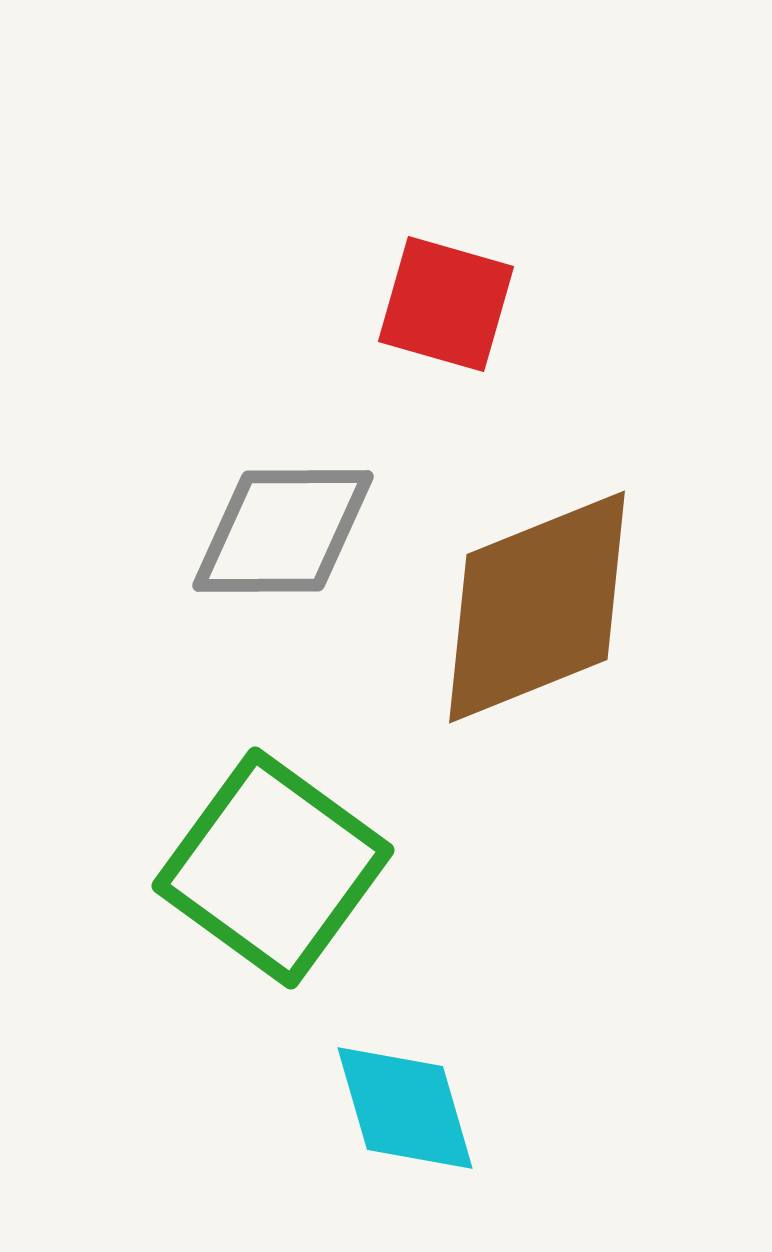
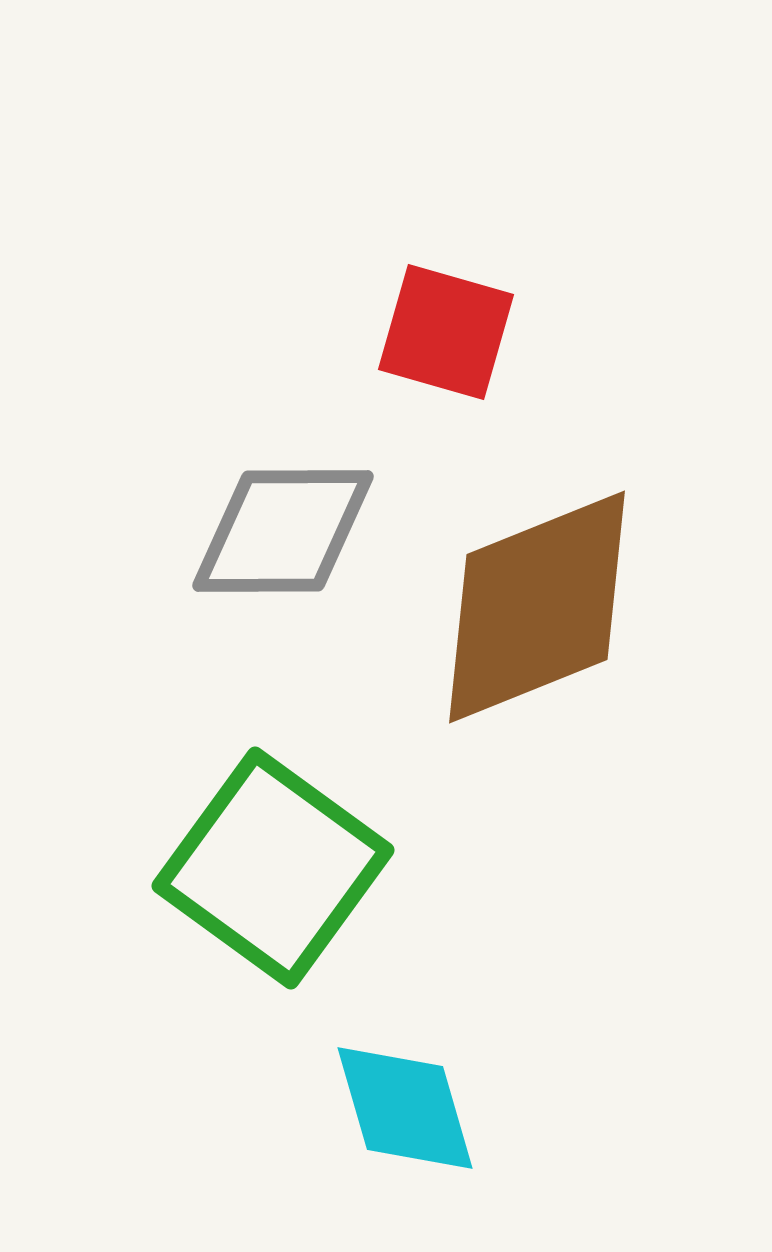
red square: moved 28 px down
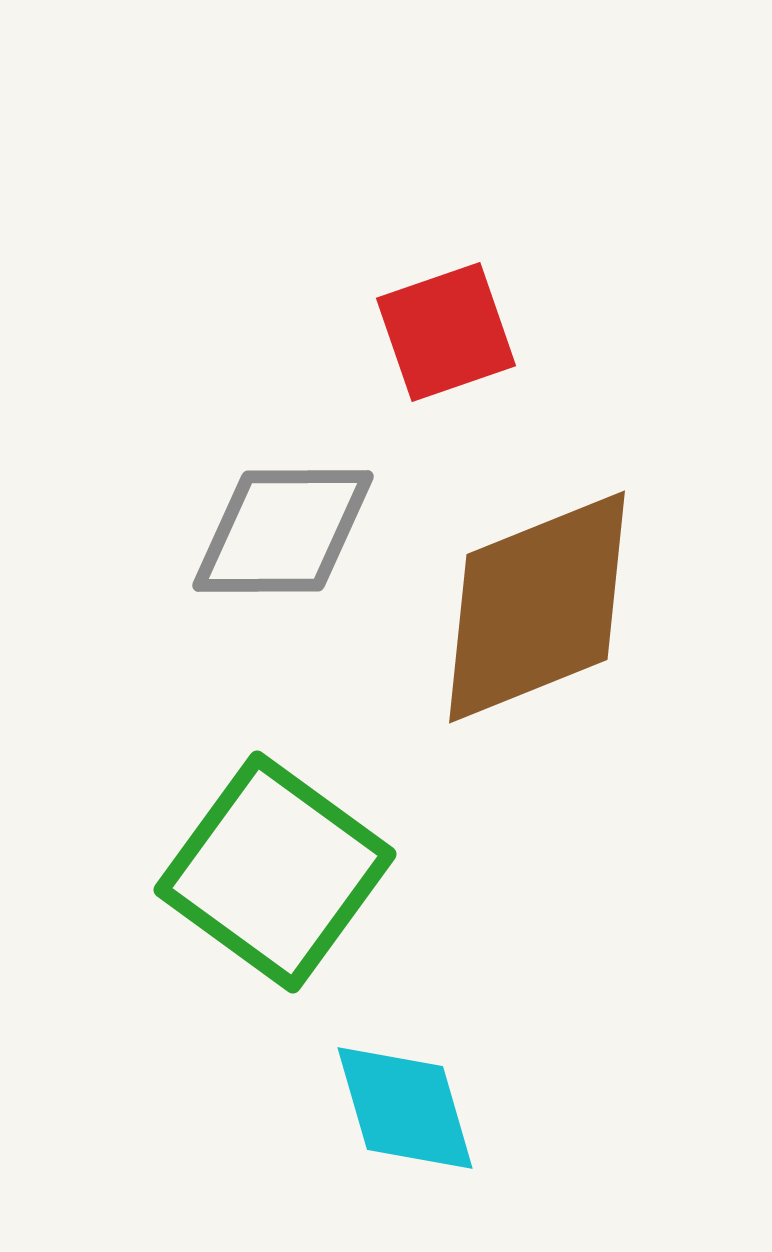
red square: rotated 35 degrees counterclockwise
green square: moved 2 px right, 4 px down
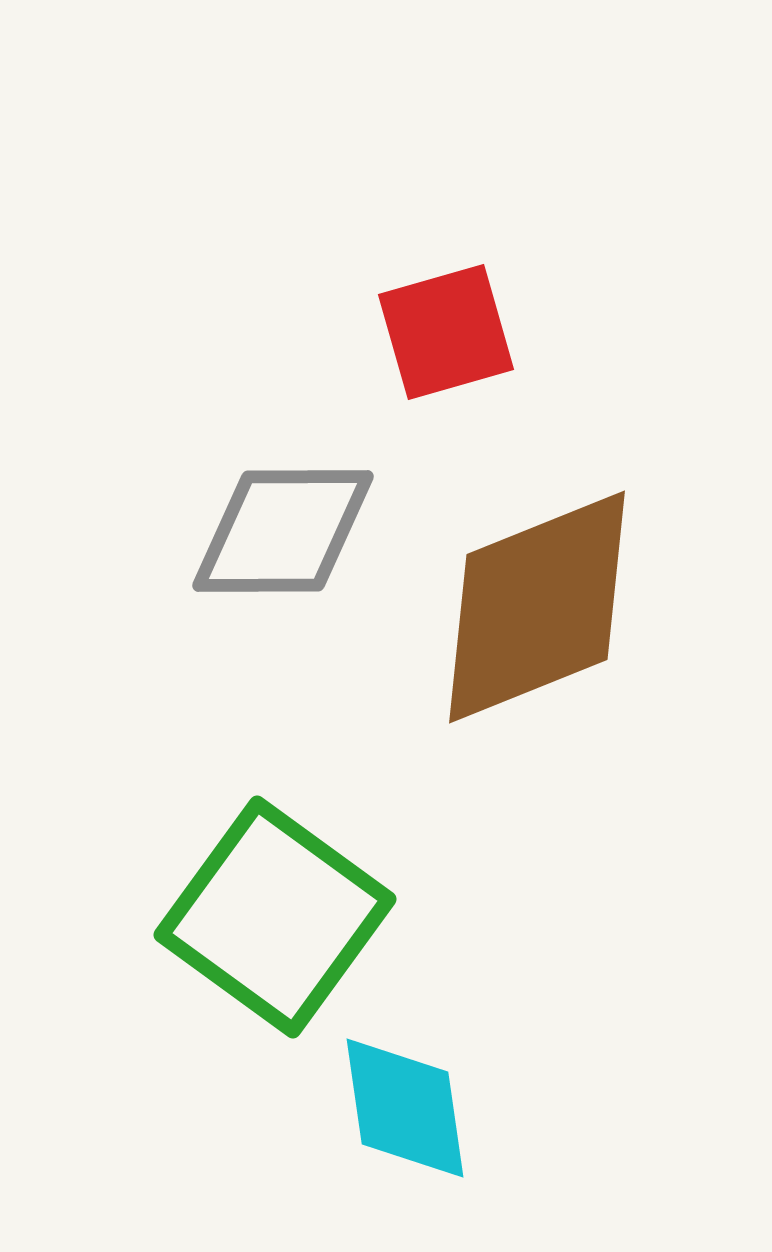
red square: rotated 3 degrees clockwise
green square: moved 45 px down
cyan diamond: rotated 8 degrees clockwise
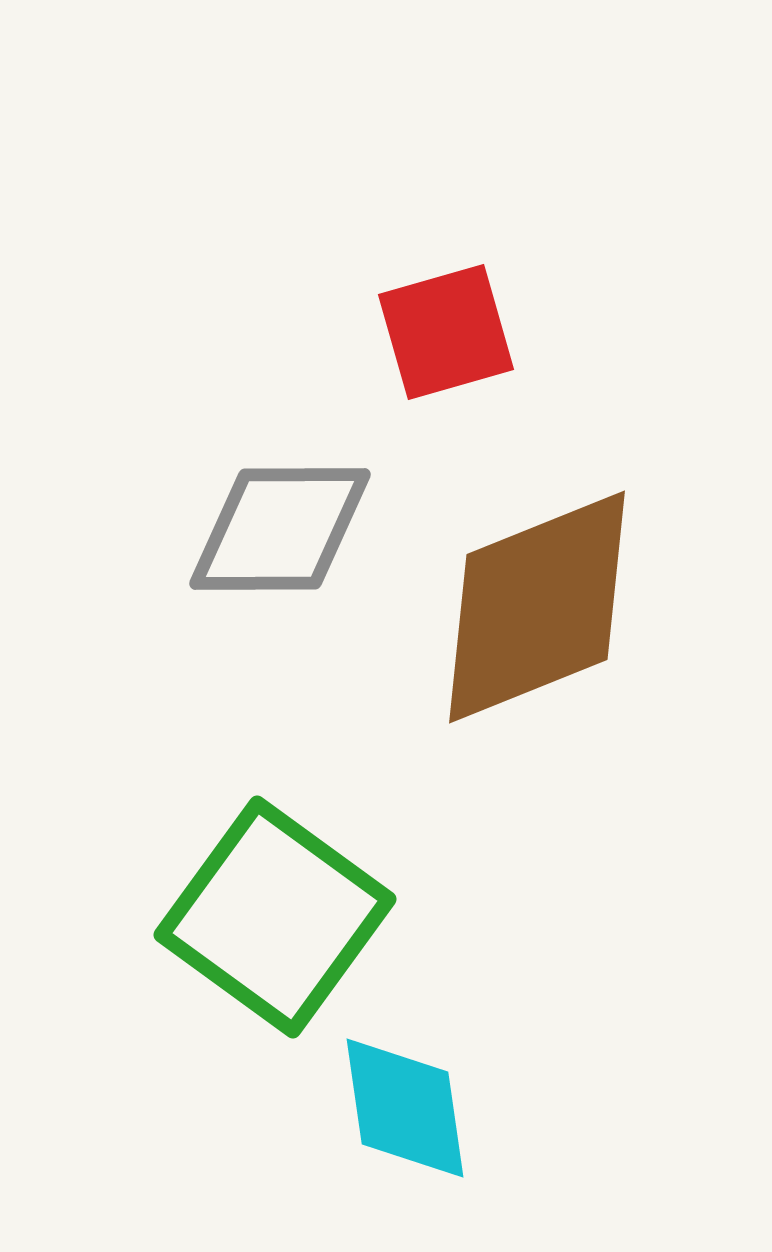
gray diamond: moved 3 px left, 2 px up
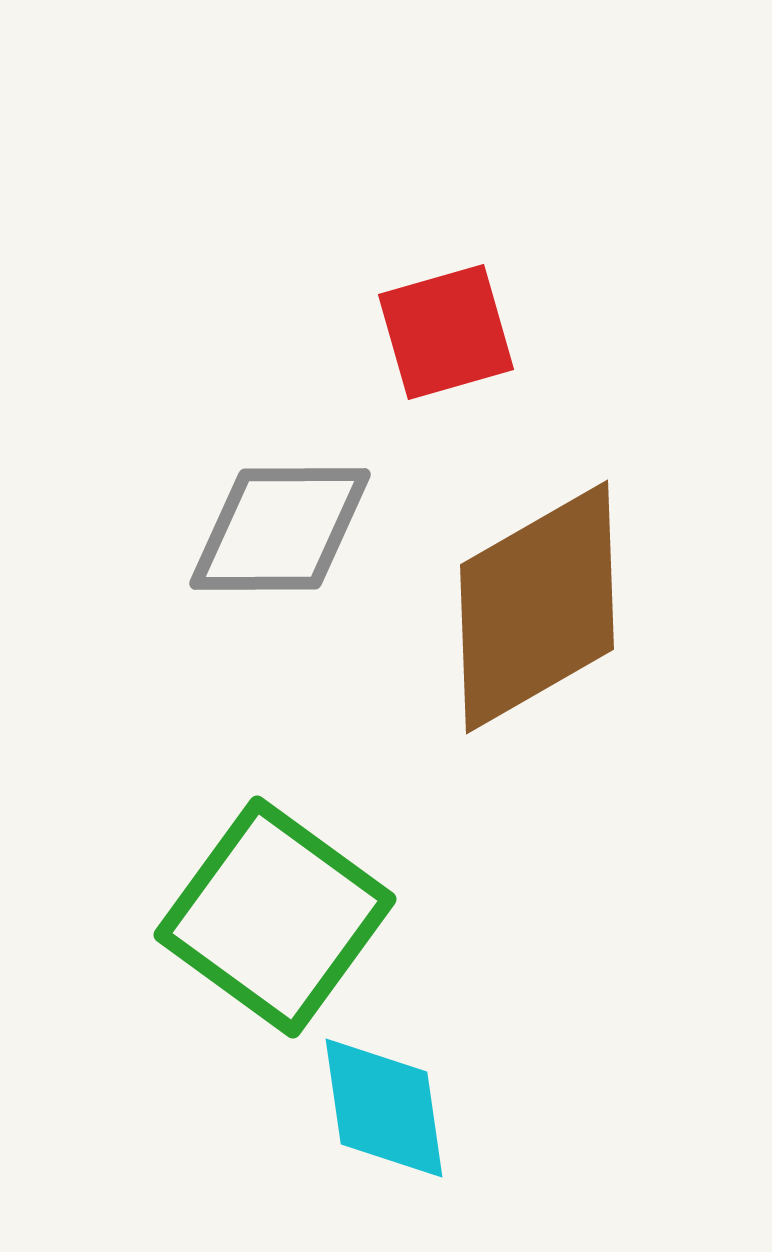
brown diamond: rotated 8 degrees counterclockwise
cyan diamond: moved 21 px left
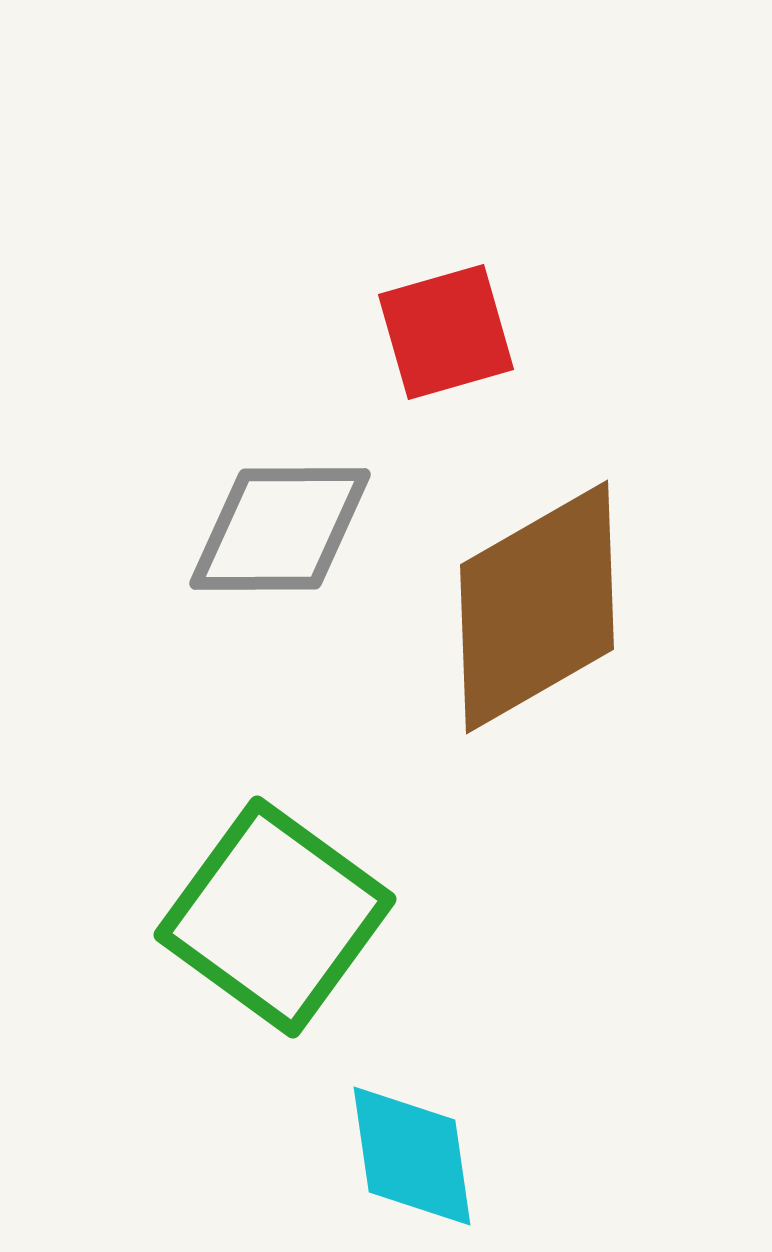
cyan diamond: moved 28 px right, 48 px down
